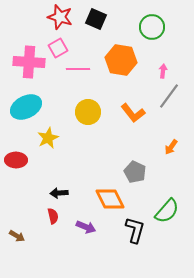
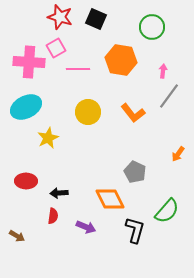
pink square: moved 2 px left
orange arrow: moved 7 px right, 7 px down
red ellipse: moved 10 px right, 21 px down
red semicircle: rotated 21 degrees clockwise
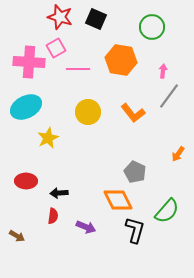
orange diamond: moved 8 px right, 1 px down
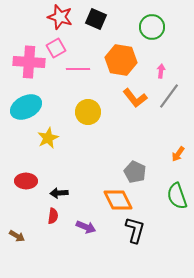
pink arrow: moved 2 px left
orange L-shape: moved 2 px right, 15 px up
green semicircle: moved 10 px right, 15 px up; rotated 120 degrees clockwise
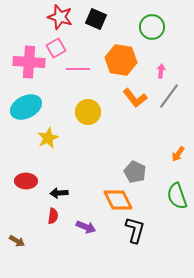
brown arrow: moved 5 px down
